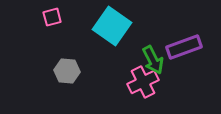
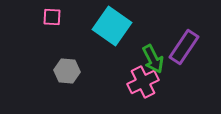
pink square: rotated 18 degrees clockwise
purple rectangle: rotated 36 degrees counterclockwise
green arrow: moved 1 px up
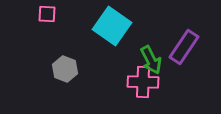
pink square: moved 5 px left, 3 px up
green arrow: moved 2 px left, 1 px down
gray hexagon: moved 2 px left, 2 px up; rotated 15 degrees clockwise
pink cross: rotated 28 degrees clockwise
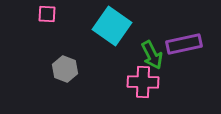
purple rectangle: moved 3 px up; rotated 44 degrees clockwise
green arrow: moved 1 px right, 5 px up
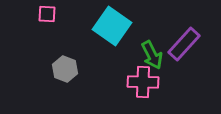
purple rectangle: rotated 36 degrees counterclockwise
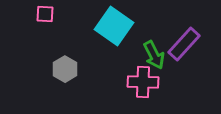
pink square: moved 2 px left
cyan square: moved 2 px right
green arrow: moved 2 px right
gray hexagon: rotated 10 degrees clockwise
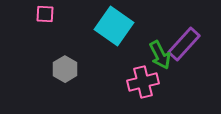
green arrow: moved 6 px right
pink cross: rotated 16 degrees counterclockwise
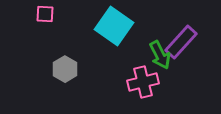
purple rectangle: moved 3 px left, 2 px up
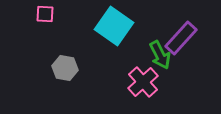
purple rectangle: moved 4 px up
gray hexagon: moved 1 px up; rotated 20 degrees counterclockwise
pink cross: rotated 28 degrees counterclockwise
